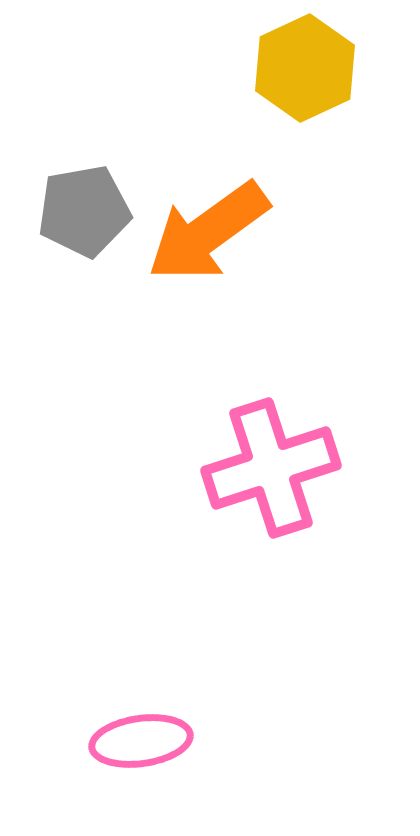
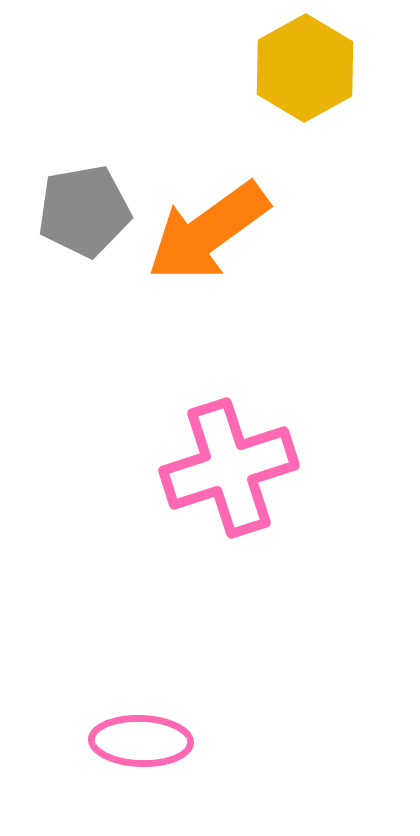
yellow hexagon: rotated 4 degrees counterclockwise
pink cross: moved 42 px left
pink ellipse: rotated 10 degrees clockwise
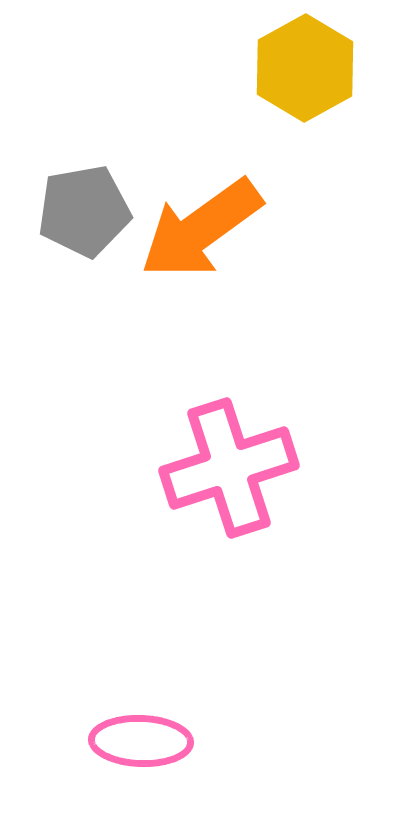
orange arrow: moved 7 px left, 3 px up
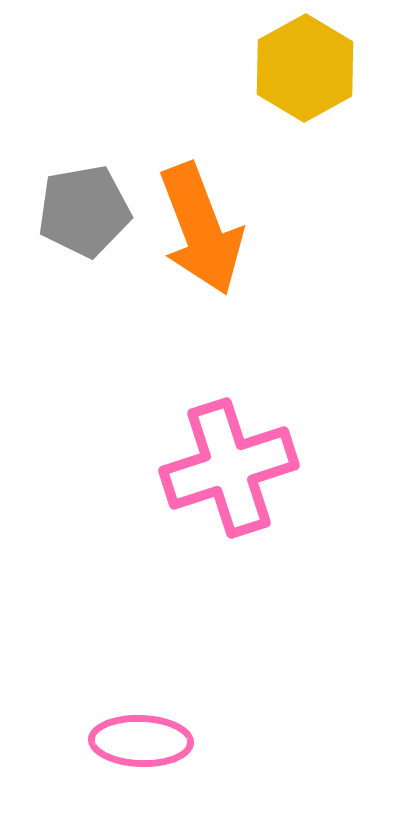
orange arrow: rotated 75 degrees counterclockwise
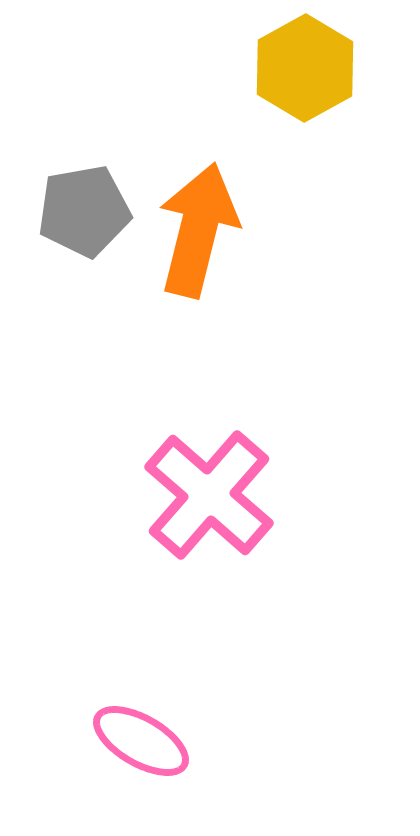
orange arrow: moved 3 px left, 1 px down; rotated 145 degrees counterclockwise
pink cross: moved 20 px left, 27 px down; rotated 31 degrees counterclockwise
pink ellipse: rotated 28 degrees clockwise
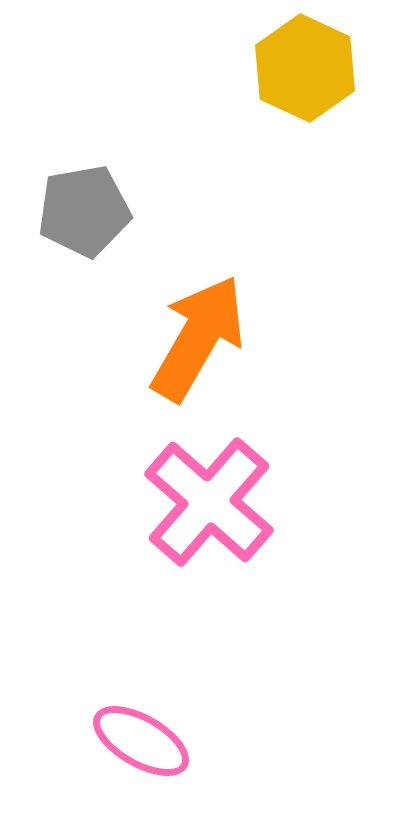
yellow hexagon: rotated 6 degrees counterclockwise
orange arrow: moved 108 px down; rotated 16 degrees clockwise
pink cross: moved 7 px down
